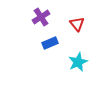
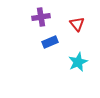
purple cross: rotated 24 degrees clockwise
blue rectangle: moved 1 px up
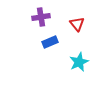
cyan star: moved 1 px right
